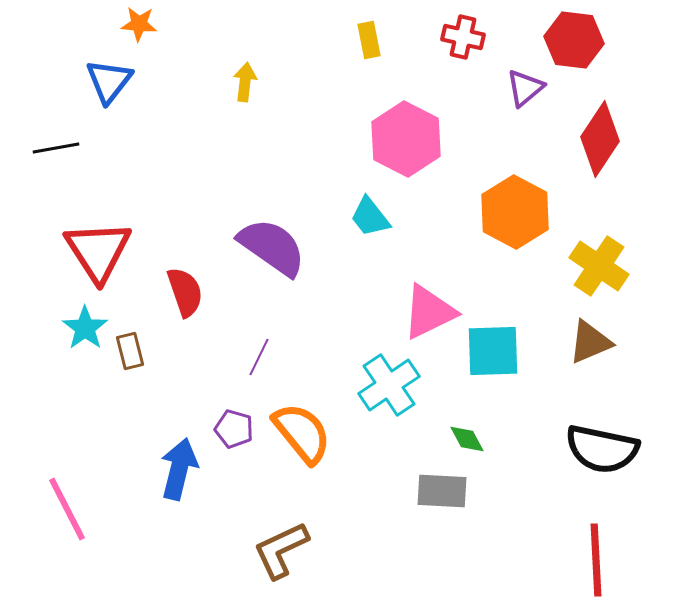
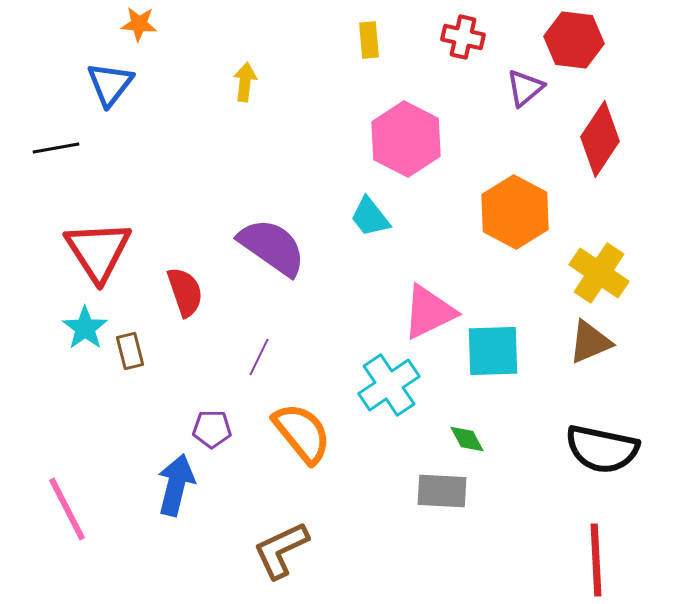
yellow rectangle: rotated 6 degrees clockwise
blue triangle: moved 1 px right, 3 px down
yellow cross: moved 7 px down
purple pentagon: moved 22 px left; rotated 15 degrees counterclockwise
blue arrow: moved 3 px left, 16 px down
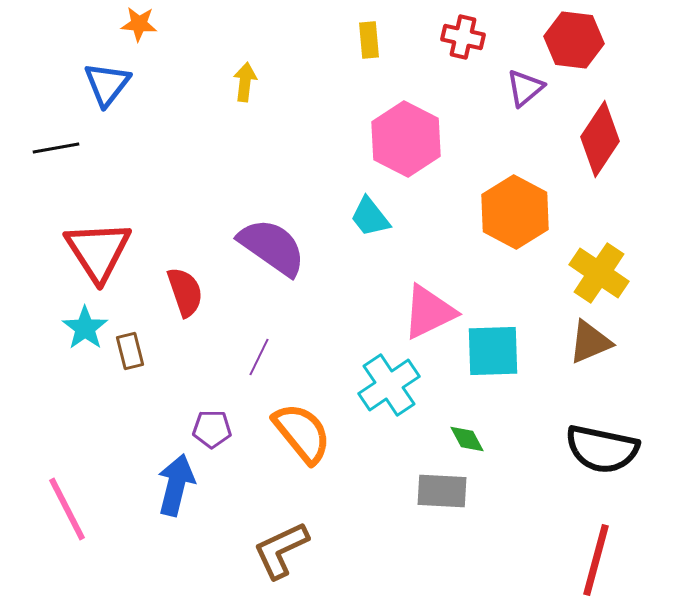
blue triangle: moved 3 px left
red line: rotated 18 degrees clockwise
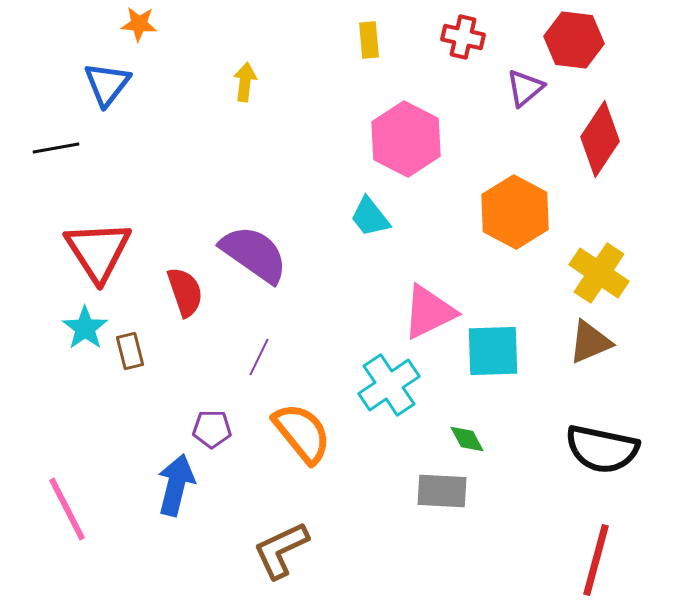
purple semicircle: moved 18 px left, 7 px down
